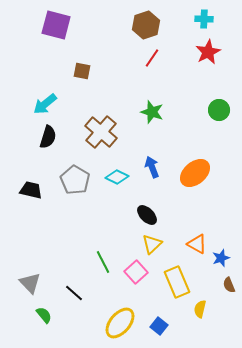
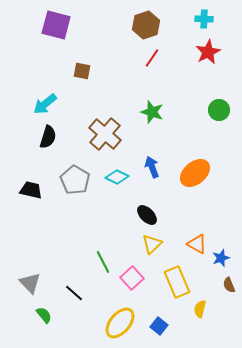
brown cross: moved 4 px right, 2 px down
pink square: moved 4 px left, 6 px down
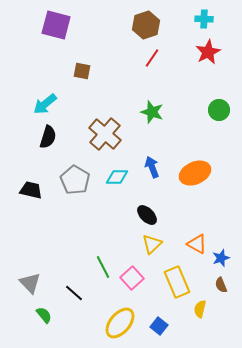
orange ellipse: rotated 16 degrees clockwise
cyan diamond: rotated 25 degrees counterclockwise
green line: moved 5 px down
brown semicircle: moved 8 px left
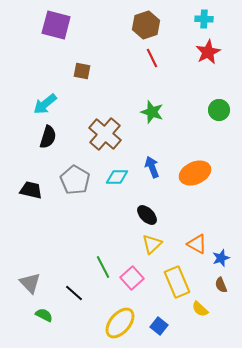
red line: rotated 60 degrees counterclockwise
yellow semicircle: rotated 60 degrees counterclockwise
green semicircle: rotated 24 degrees counterclockwise
